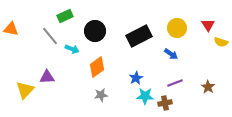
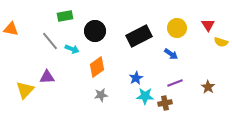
green rectangle: rotated 14 degrees clockwise
gray line: moved 5 px down
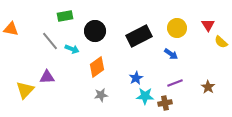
yellow semicircle: rotated 24 degrees clockwise
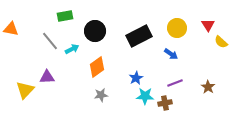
cyan arrow: rotated 48 degrees counterclockwise
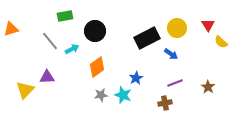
orange triangle: rotated 28 degrees counterclockwise
black rectangle: moved 8 px right, 2 px down
cyan star: moved 22 px left, 1 px up; rotated 18 degrees clockwise
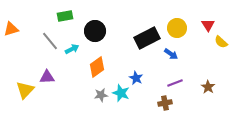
blue star: rotated 16 degrees counterclockwise
cyan star: moved 2 px left, 2 px up
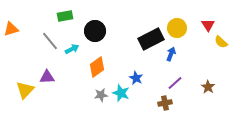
black rectangle: moved 4 px right, 1 px down
blue arrow: rotated 104 degrees counterclockwise
purple line: rotated 21 degrees counterclockwise
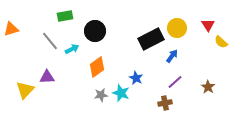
blue arrow: moved 1 px right, 2 px down; rotated 16 degrees clockwise
purple line: moved 1 px up
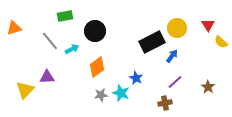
orange triangle: moved 3 px right, 1 px up
black rectangle: moved 1 px right, 3 px down
